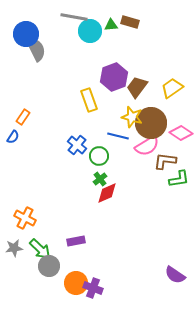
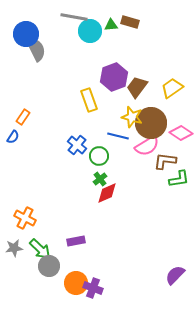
purple semicircle: rotated 100 degrees clockwise
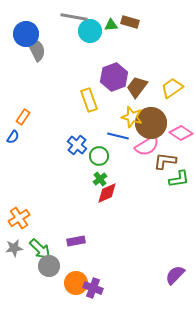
orange cross: moved 6 px left; rotated 30 degrees clockwise
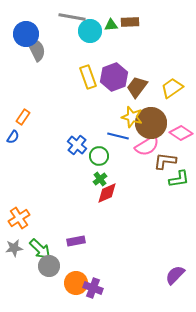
gray line: moved 2 px left
brown rectangle: rotated 18 degrees counterclockwise
yellow rectangle: moved 1 px left, 23 px up
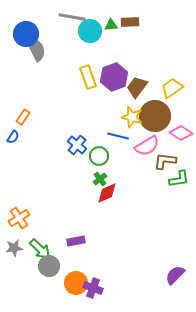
brown circle: moved 4 px right, 7 px up
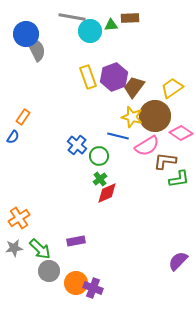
brown rectangle: moved 4 px up
brown trapezoid: moved 3 px left
gray circle: moved 5 px down
purple semicircle: moved 3 px right, 14 px up
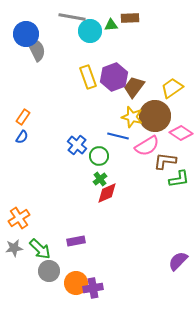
blue semicircle: moved 9 px right
purple cross: rotated 30 degrees counterclockwise
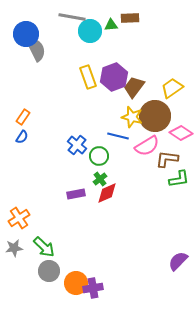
brown L-shape: moved 2 px right, 2 px up
purple rectangle: moved 47 px up
green arrow: moved 4 px right, 2 px up
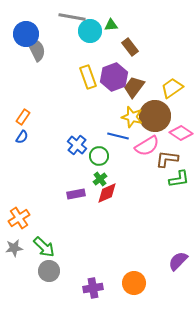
brown rectangle: moved 29 px down; rotated 54 degrees clockwise
orange circle: moved 58 px right
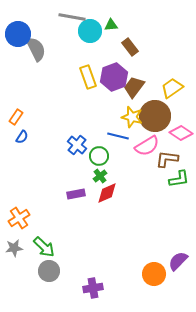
blue circle: moved 8 px left
orange rectangle: moved 7 px left
green cross: moved 3 px up
orange circle: moved 20 px right, 9 px up
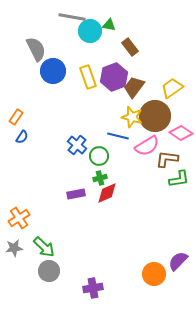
green triangle: moved 2 px left; rotated 16 degrees clockwise
blue circle: moved 35 px right, 37 px down
green cross: moved 2 px down; rotated 24 degrees clockwise
